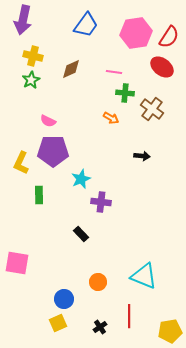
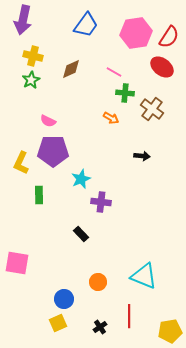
pink line: rotated 21 degrees clockwise
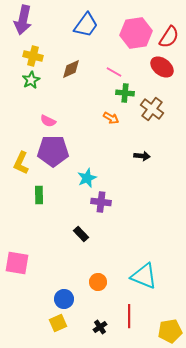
cyan star: moved 6 px right, 1 px up
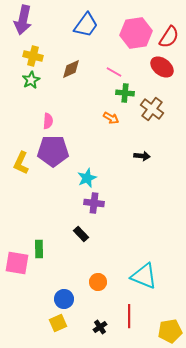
pink semicircle: rotated 112 degrees counterclockwise
green rectangle: moved 54 px down
purple cross: moved 7 px left, 1 px down
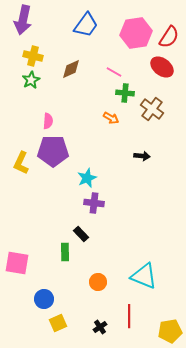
green rectangle: moved 26 px right, 3 px down
blue circle: moved 20 px left
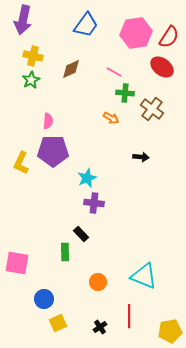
black arrow: moved 1 px left, 1 px down
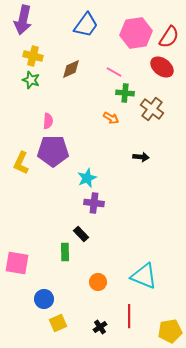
green star: rotated 24 degrees counterclockwise
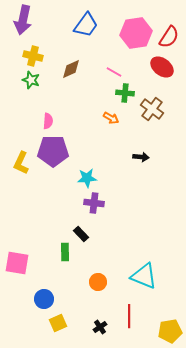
cyan star: rotated 18 degrees clockwise
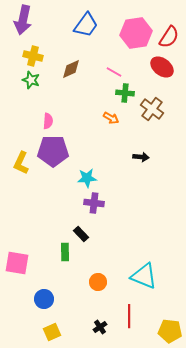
yellow square: moved 6 px left, 9 px down
yellow pentagon: rotated 15 degrees clockwise
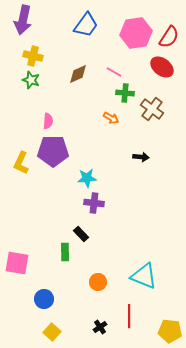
brown diamond: moved 7 px right, 5 px down
yellow square: rotated 24 degrees counterclockwise
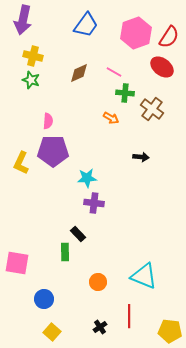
pink hexagon: rotated 12 degrees counterclockwise
brown diamond: moved 1 px right, 1 px up
black rectangle: moved 3 px left
